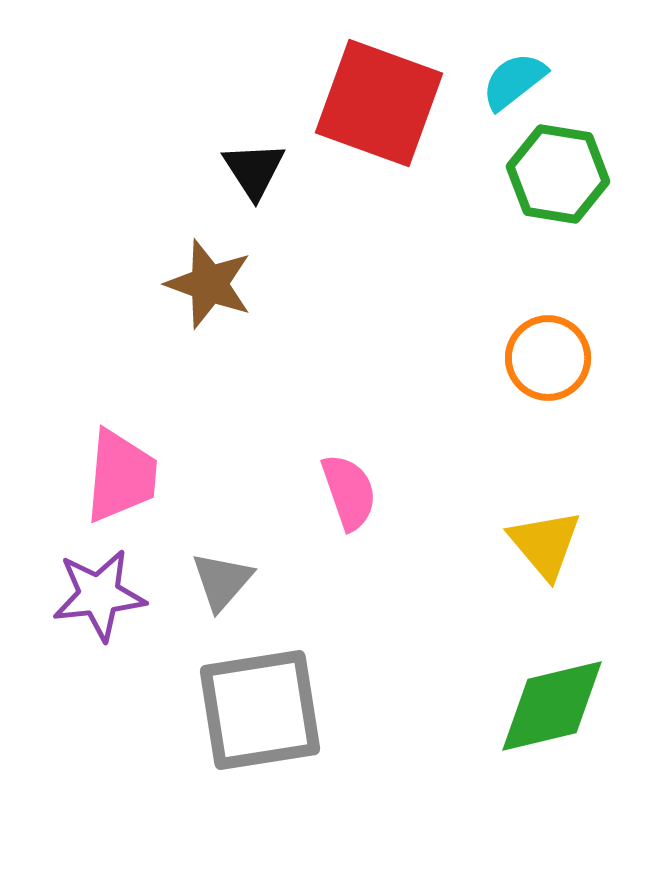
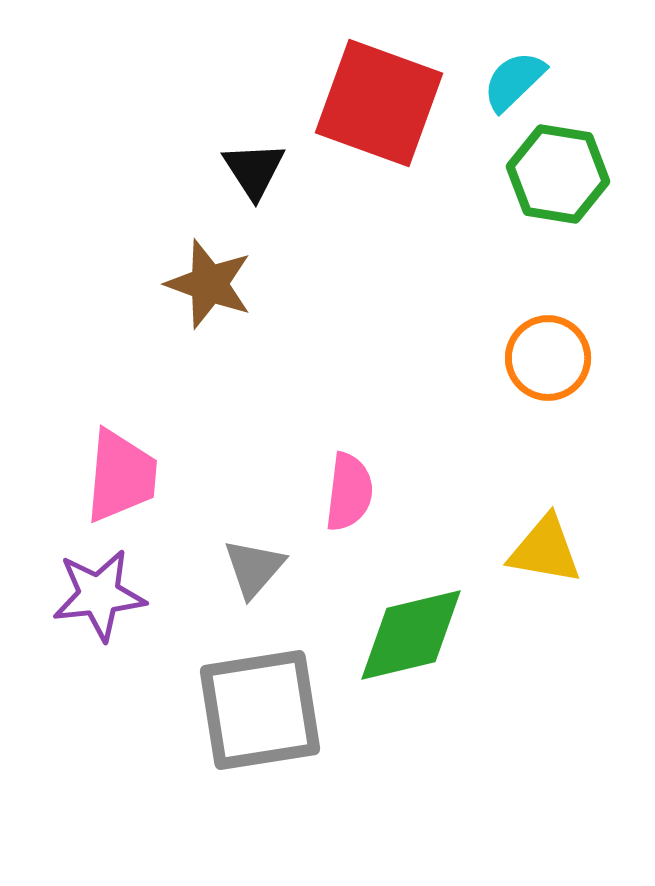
cyan semicircle: rotated 6 degrees counterclockwise
pink semicircle: rotated 26 degrees clockwise
yellow triangle: moved 6 px down; rotated 40 degrees counterclockwise
gray triangle: moved 32 px right, 13 px up
green diamond: moved 141 px left, 71 px up
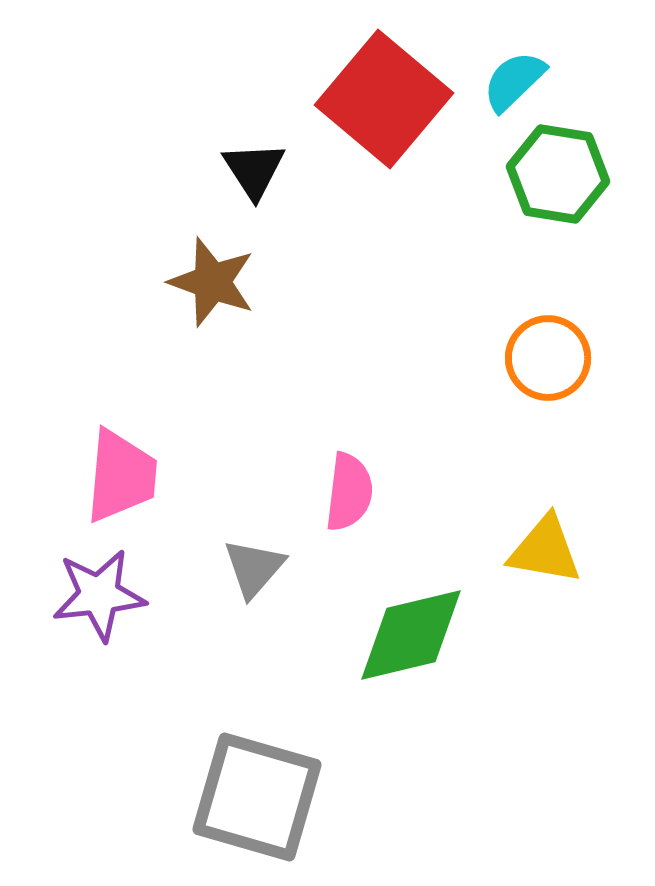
red square: moved 5 px right, 4 px up; rotated 20 degrees clockwise
brown star: moved 3 px right, 2 px up
gray square: moved 3 px left, 87 px down; rotated 25 degrees clockwise
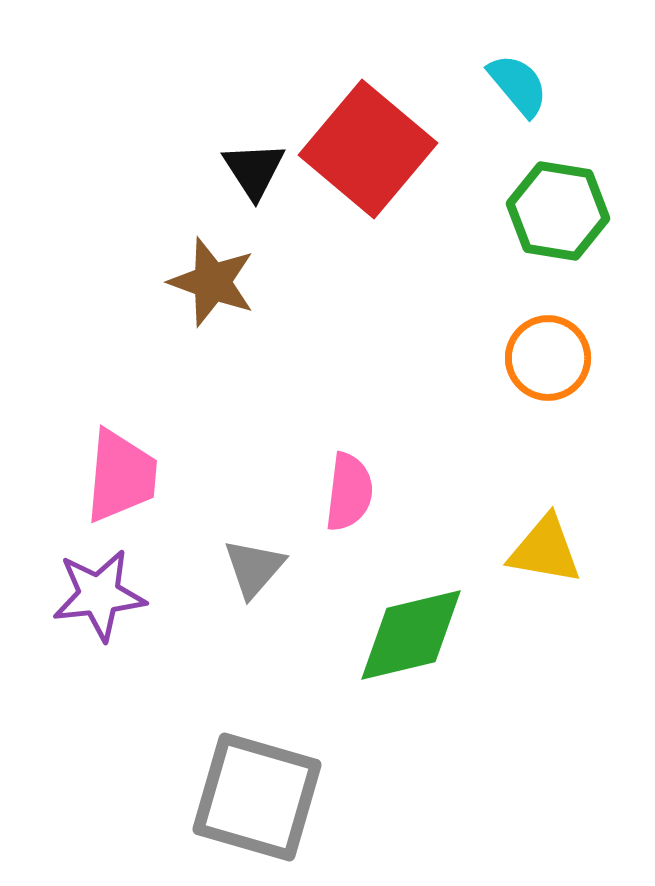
cyan semicircle: moved 4 px right, 4 px down; rotated 94 degrees clockwise
red square: moved 16 px left, 50 px down
green hexagon: moved 37 px down
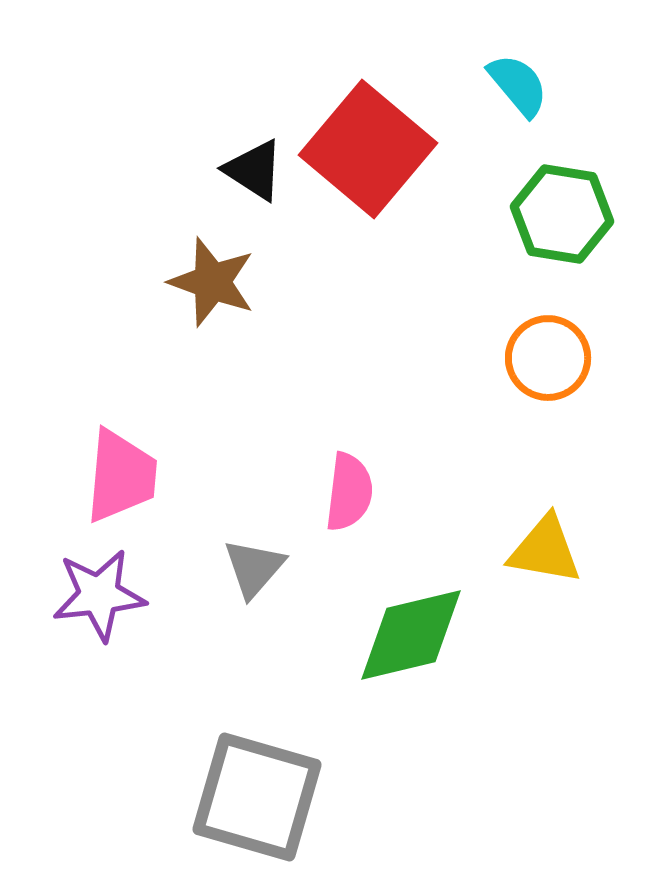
black triangle: rotated 24 degrees counterclockwise
green hexagon: moved 4 px right, 3 px down
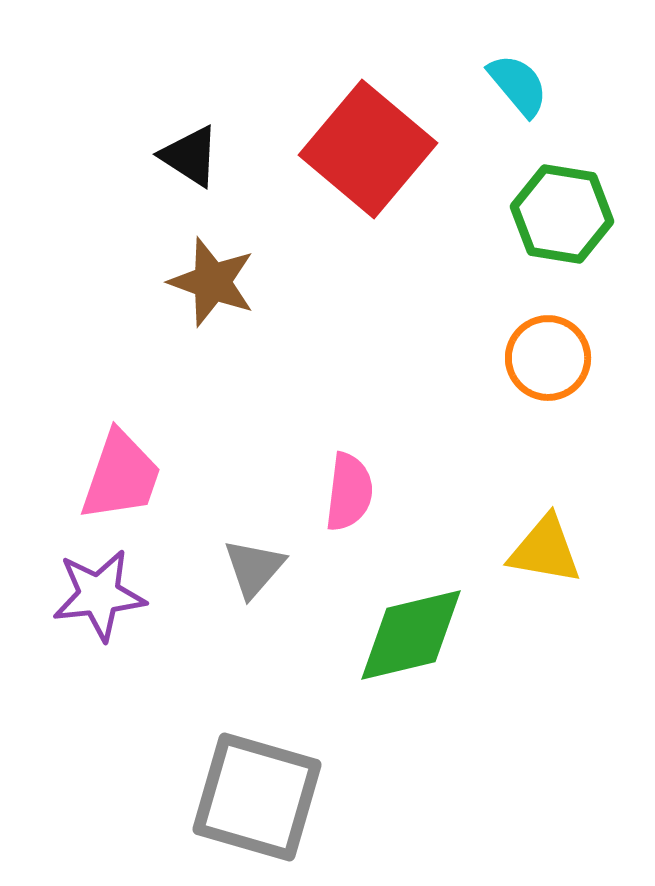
black triangle: moved 64 px left, 14 px up
pink trapezoid: rotated 14 degrees clockwise
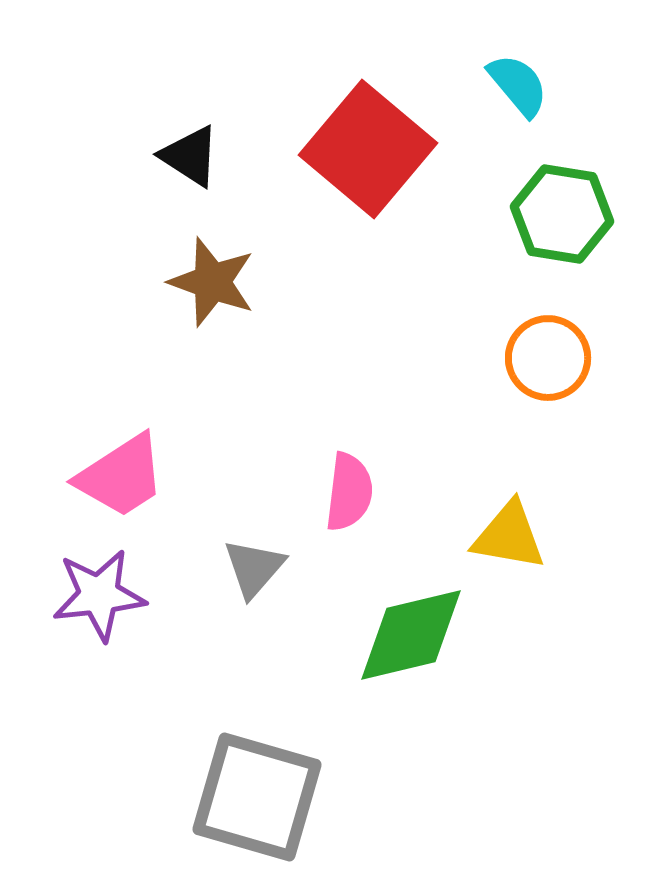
pink trapezoid: rotated 38 degrees clockwise
yellow triangle: moved 36 px left, 14 px up
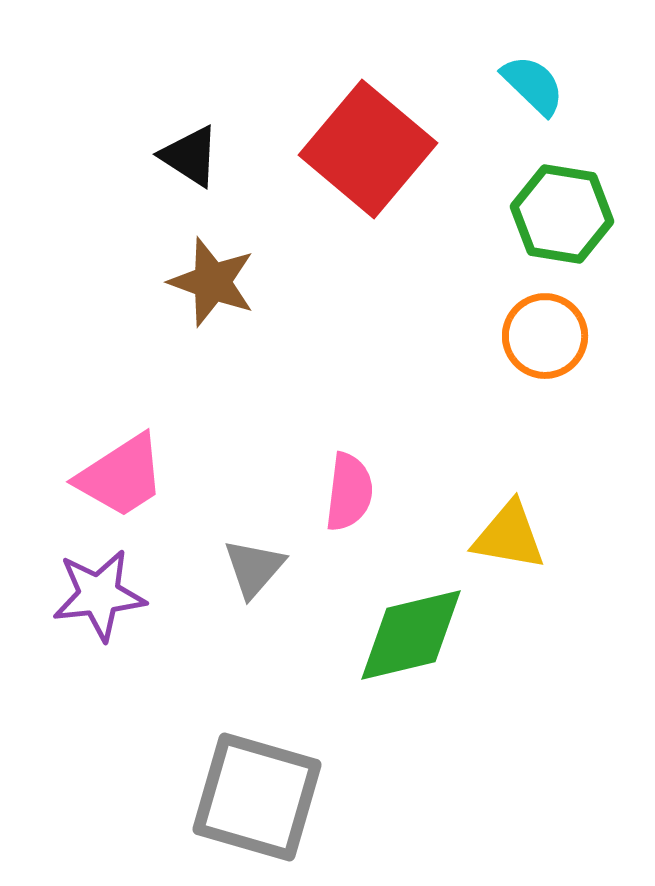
cyan semicircle: moved 15 px right; rotated 6 degrees counterclockwise
orange circle: moved 3 px left, 22 px up
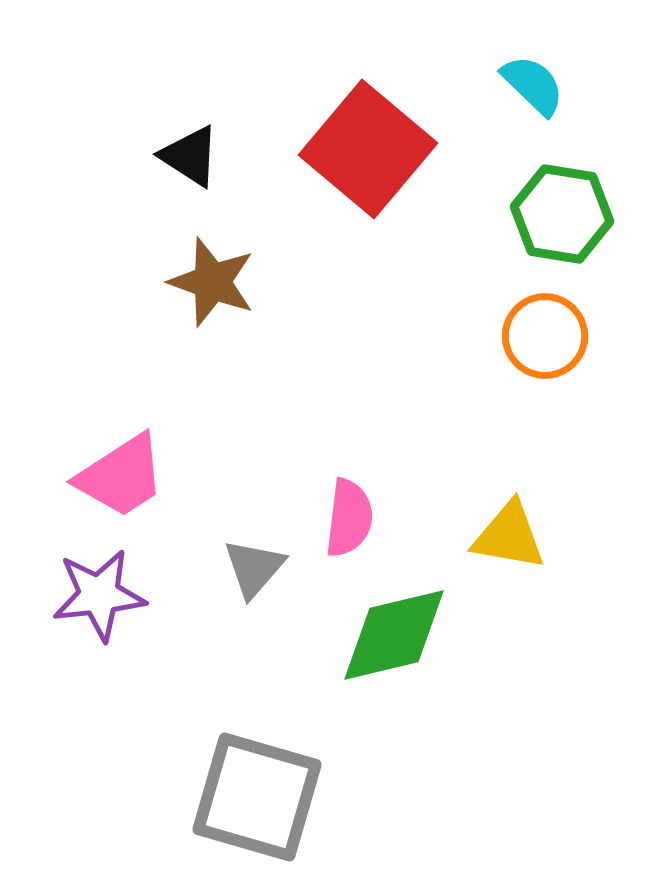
pink semicircle: moved 26 px down
green diamond: moved 17 px left
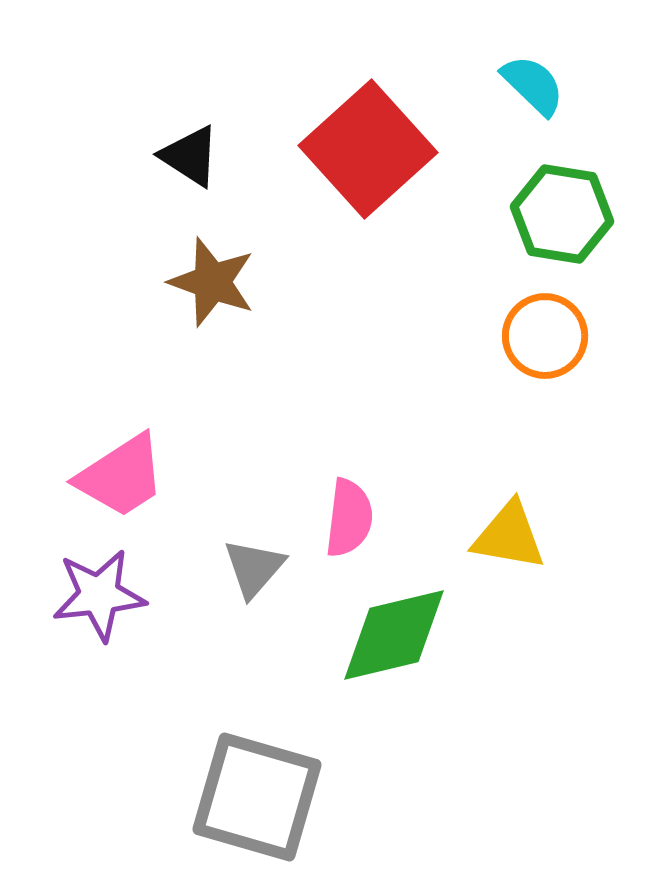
red square: rotated 8 degrees clockwise
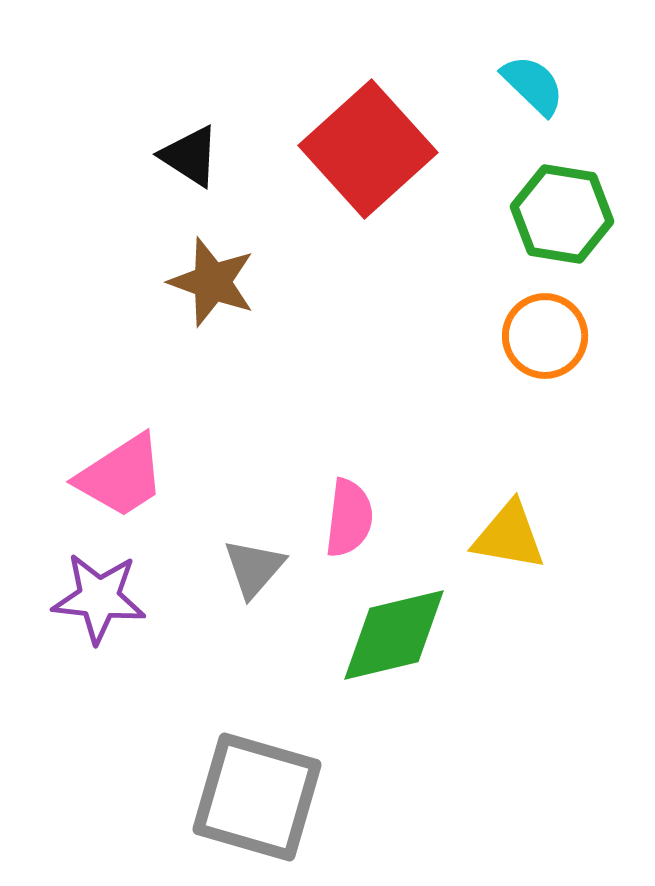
purple star: moved 3 px down; rotated 12 degrees clockwise
